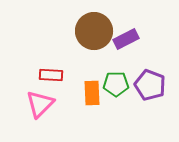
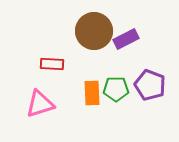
red rectangle: moved 1 px right, 11 px up
green pentagon: moved 5 px down
pink triangle: rotated 28 degrees clockwise
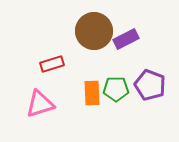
red rectangle: rotated 20 degrees counterclockwise
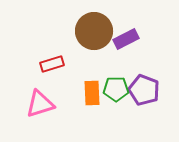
purple pentagon: moved 6 px left, 5 px down
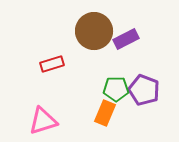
orange rectangle: moved 13 px right, 20 px down; rotated 25 degrees clockwise
pink triangle: moved 3 px right, 17 px down
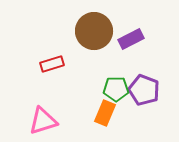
purple rectangle: moved 5 px right
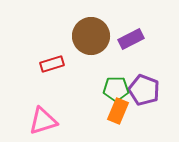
brown circle: moved 3 px left, 5 px down
orange rectangle: moved 13 px right, 2 px up
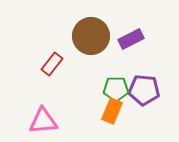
red rectangle: rotated 35 degrees counterclockwise
purple pentagon: rotated 16 degrees counterclockwise
orange rectangle: moved 6 px left
pink triangle: rotated 12 degrees clockwise
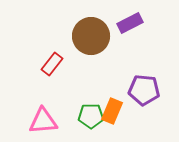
purple rectangle: moved 1 px left, 16 px up
green pentagon: moved 25 px left, 27 px down
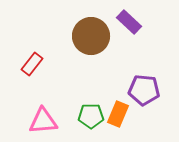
purple rectangle: moved 1 px left, 1 px up; rotated 70 degrees clockwise
red rectangle: moved 20 px left
orange rectangle: moved 6 px right, 3 px down
